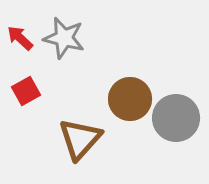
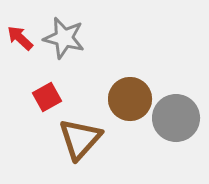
red square: moved 21 px right, 6 px down
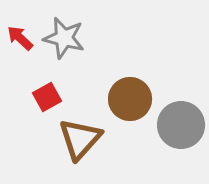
gray circle: moved 5 px right, 7 px down
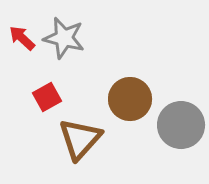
red arrow: moved 2 px right
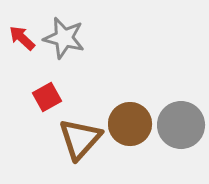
brown circle: moved 25 px down
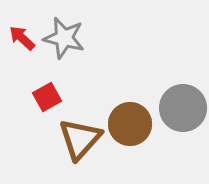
gray circle: moved 2 px right, 17 px up
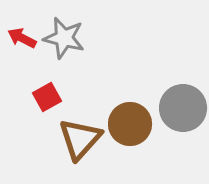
red arrow: rotated 16 degrees counterclockwise
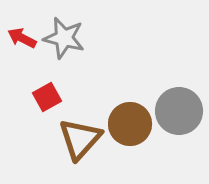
gray circle: moved 4 px left, 3 px down
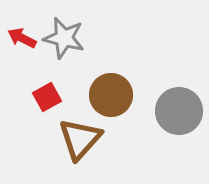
brown circle: moved 19 px left, 29 px up
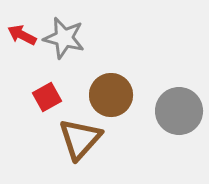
red arrow: moved 3 px up
